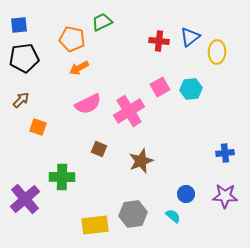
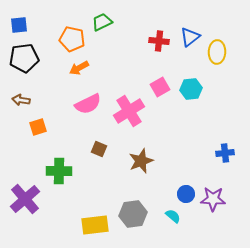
brown arrow: rotated 126 degrees counterclockwise
orange square: rotated 36 degrees counterclockwise
green cross: moved 3 px left, 6 px up
purple star: moved 12 px left, 3 px down
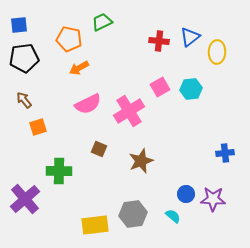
orange pentagon: moved 3 px left
brown arrow: moved 3 px right; rotated 42 degrees clockwise
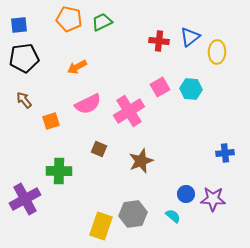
orange pentagon: moved 20 px up
orange arrow: moved 2 px left, 1 px up
cyan hexagon: rotated 10 degrees clockwise
orange square: moved 13 px right, 6 px up
purple cross: rotated 12 degrees clockwise
yellow rectangle: moved 6 px right, 1 px down; rotated 64 degrees counterclockwise
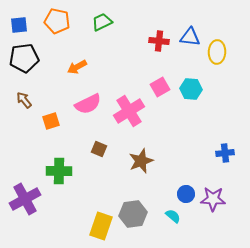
orange pentagon: moved 12 px left, 2 px down
blue triangle: rotated 45 degrees clockwise
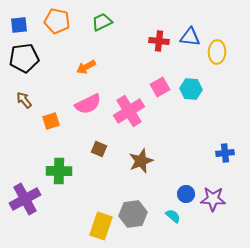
orange arrow: moved 9 px right
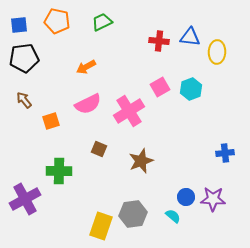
cyan hexagon: rotated 25 degrees counterclockwise
blue circle: moved 3 px down
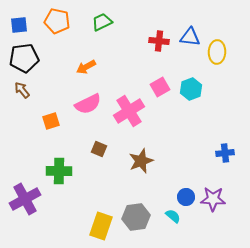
brown arrow: moved 2 px left, 10 px up
gray hexagon: moved 3 px right, 3 px down
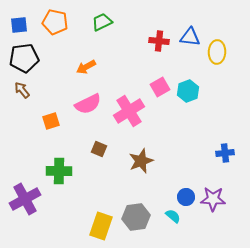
orange pentagon: moved 2 px left, 1 px down
cyan hexagon: moved 3 px left, 2 px down
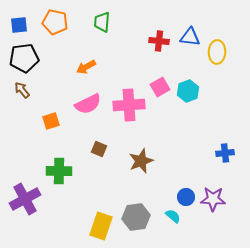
green trapezoid: rotated 60 degrees counterclockwise
pink cross: moved 6 px up; rotated 28 degrees clockwise
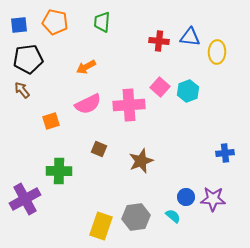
black pentagon: moved 4 px right, 1 px down
pink square: rotated 18 degrees counterclockwise
